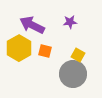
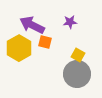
orange square: moved 9 px up
gray circle: moved 4 px right
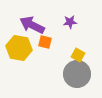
yellow hexagon: rotated 20 degrees counterclockwise
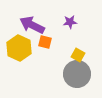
yellow hexagon: rotated 15 degrees clockwise
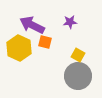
gray circle: moved 1 px right, 2 px down
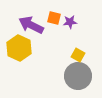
purple arrow: moved 1 px left
orange square: moved 9 px right, 24 px up
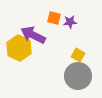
purple arrow: moved 2 px right, 10 px down
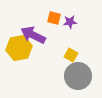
yellow hexagon: rotated 25 degrees clockwise
yellow square: moved 7 px left
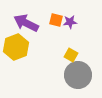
orange square: moved 2 px right, 2 px down
purple arrow: moved 7 px left, 12 px up
yellow hexagon: moved 3 px left, 1 px up; rotated 10 degrees counterclockwise
gray circle: moved 1 px up
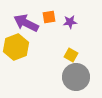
orange square: moved 7 px left, 3 px up; rotated 24 degrees counterclockwise
gray circle: moved 2 px left, 2 px down
